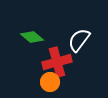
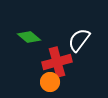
green diamond: moved 3 px left
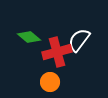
red cross: moved 10 px up
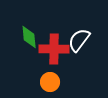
green diamond: rotated 45 degrees clockwise
red cross: moved 3 px left, 3 px up; rotated 16 degrees clockwise
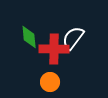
white semicircle: moved 6 px left, 2 px up
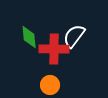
white semicircle: moved 1 px right, 2 px up
orange circle: moved 3 px down
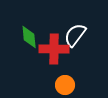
white semicircle: moved 1 px right, 1 px up
orange circle: moved 15 px right
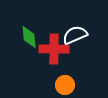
white semicircle: rotated 30 degrees clockwise
